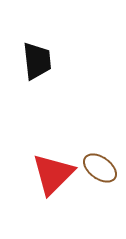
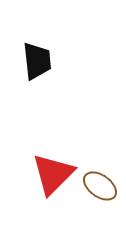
brown ellipse: moved 18 px down
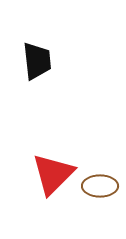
brown ellipse: rotated 36 degrees counterclockwise
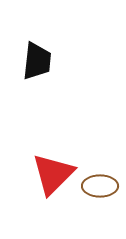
black trapezoid: rotated 12 degrees clockwise
